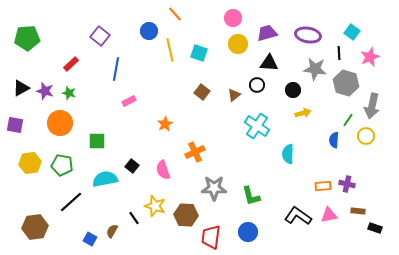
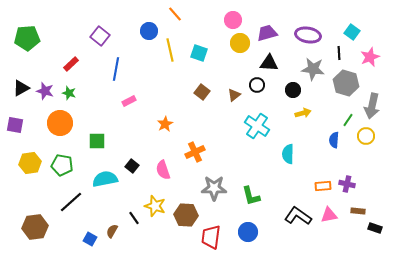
pink circle at (233, 18): moved 2 px down
yellow circle at (238, 44): moved 2 px right, 1 px up
gray star at (315, 69): moved 2 px left
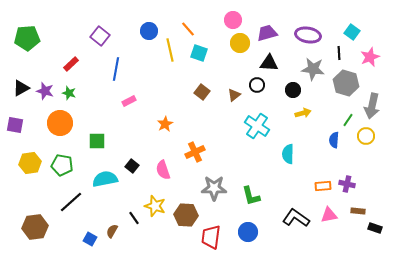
orange line at (175, 14): moved 13 px right, 15 px down
black L-shape at (298, 216): moved 2 px left, 2 px down
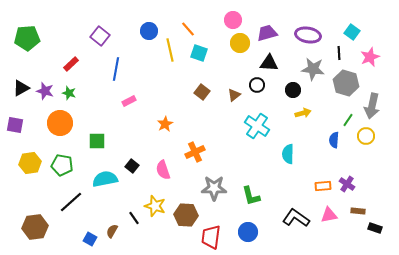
purple cross at (347, 184): rotated 21 degrees clockwise
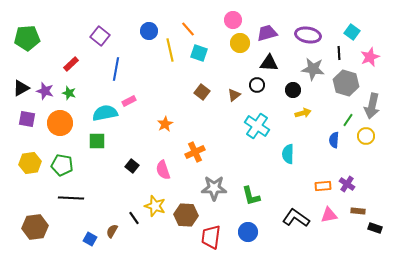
purple square at (15, 125): moved 12 px right, 6 px up
cyan semicircle at (105, 179): moved 66 px up
black line at (71, 202): moved 4 px up; rotated 45 degrees clockwise
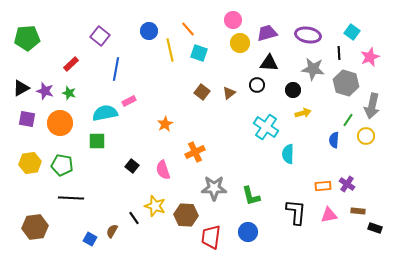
brown triangle at (234, 95): moved 5 px left, 2 px up
cyan cross at (257, 126): moved 9 px right, 1 px down
black L-shape at (296, 218): moved 6 px up; rotated 60 degrees clockwise
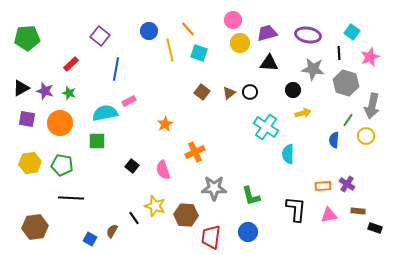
black circle at (257, 85): moved 7 px left, 7 px down
black L-shape at (296, 212): moved 3 px up
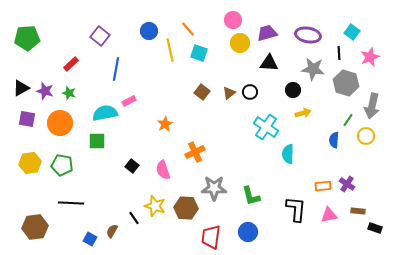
black line at (71, 198): moved 5 px down
brown hexagon at (186, 215): moved 7 px up
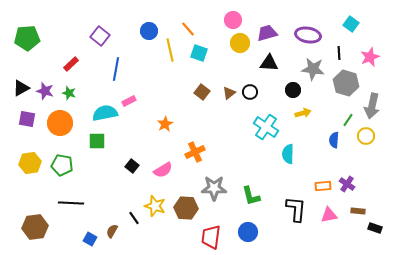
cyan square at (352, 32): moved 1 px left, 8 px up
pink semicircle at (163, 170): rotated 102 degrees counterclockwise
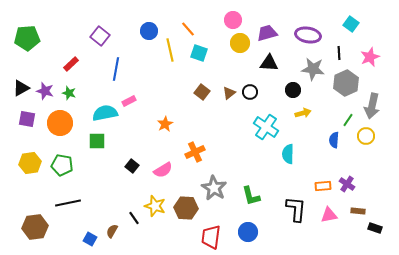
gray hexagon at (346, 83): rotated 20 degrees clockwise
gray star at (214, 188): rotated 30 degrees clockwise
black line at (71, 203): moved 3 px left; rotated 15 degrees counterclockwise
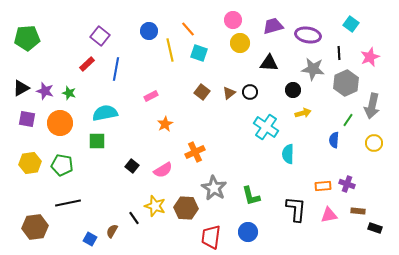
purple trapezoid at (267, 33): moved 6 px right, 7 px up
red rectangle at (71, 64): moved 16 px right
pink rectangle at (129, 101): moved 22 px right, 5 px up
yellow circle at (366, 136): moved 8 px right, 7 px down
purple cross at (347, 184): rotated 14 degrees counterclockwise
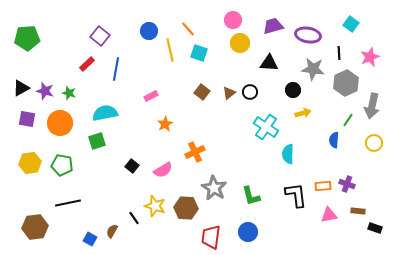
green square at (97, 141): rotated 18 degrees counterclockwise
black L-shape at (296, 209): moved 14 px up; rotated 12 degrees counterclockwise
